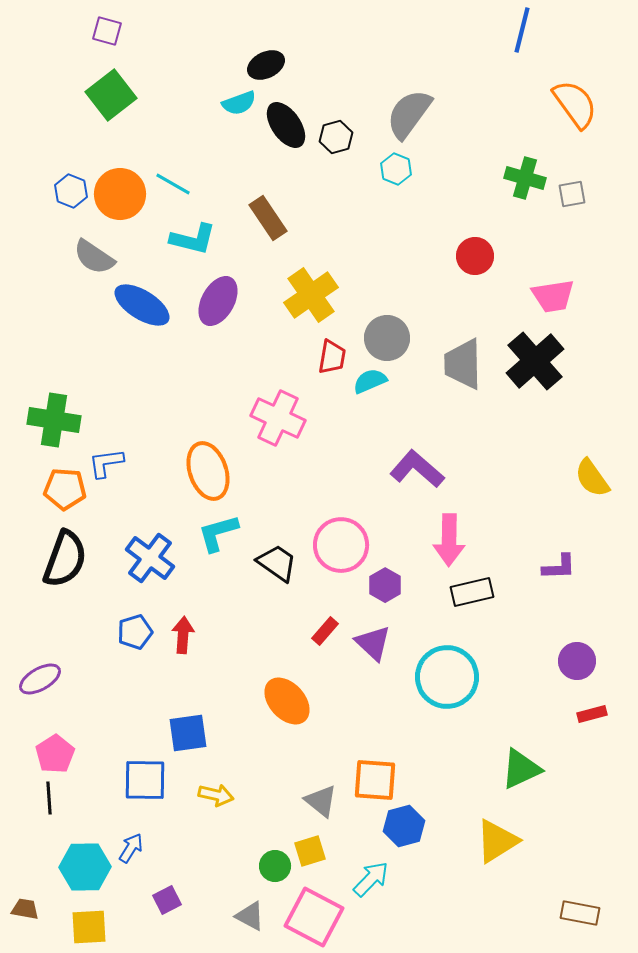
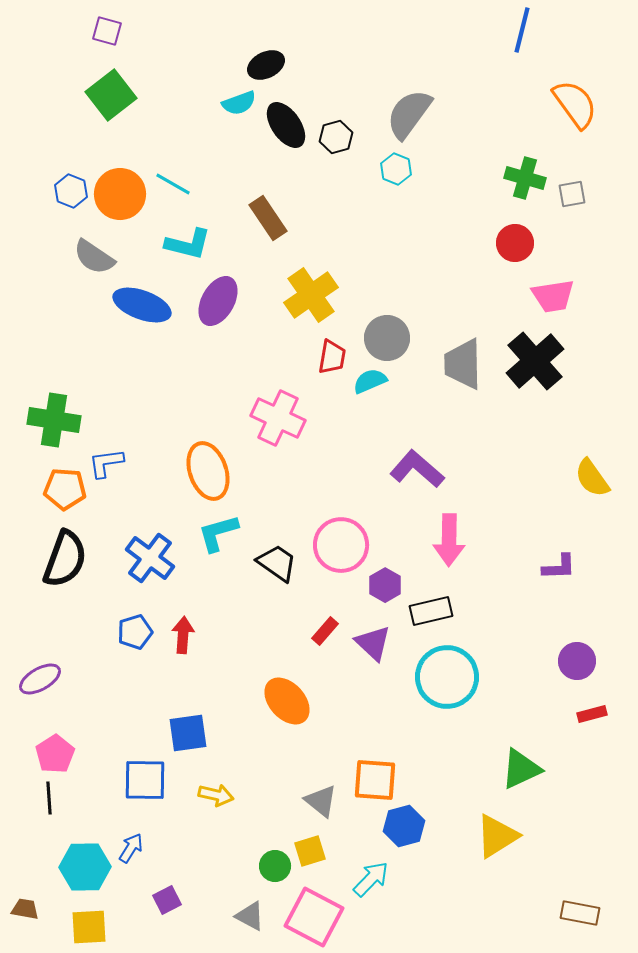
cyan L-shape at (193, 239): moved 5 px left, 5 px down
red circle at (475, 256): moved 40 px right, 13 px up
blue ellipse at (142, 305): rotated 12 degrees counterclockwise
black rectangle at (472, 592): moved 41 px left, 19 px down
yellow triangle at (497, 841): moved 5 px up
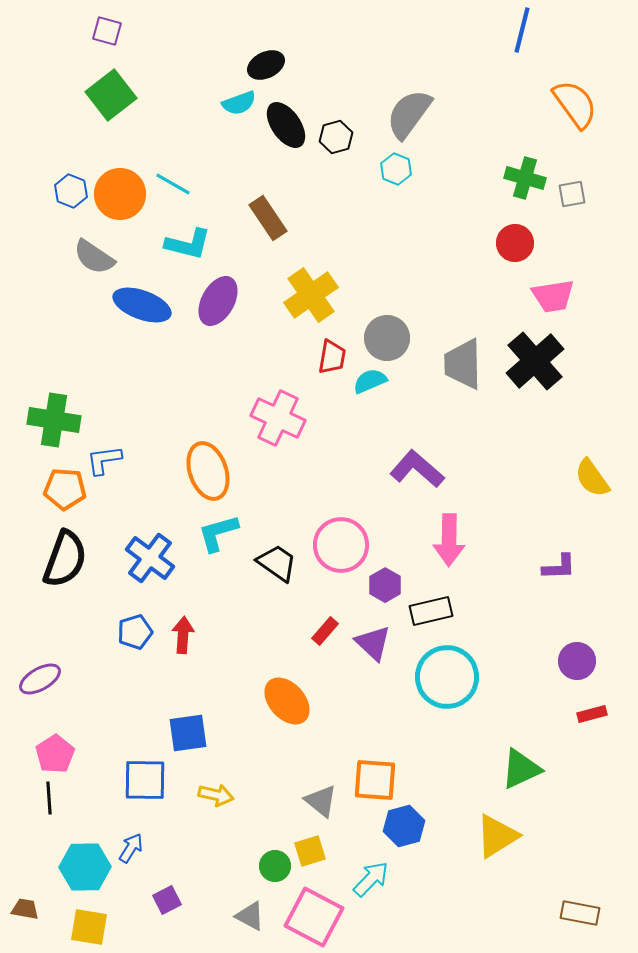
blue L-shape at (106, 463): moved 2 px left, 3 px up
yellow square at (89, 927): rotated 12 degrees clockwise
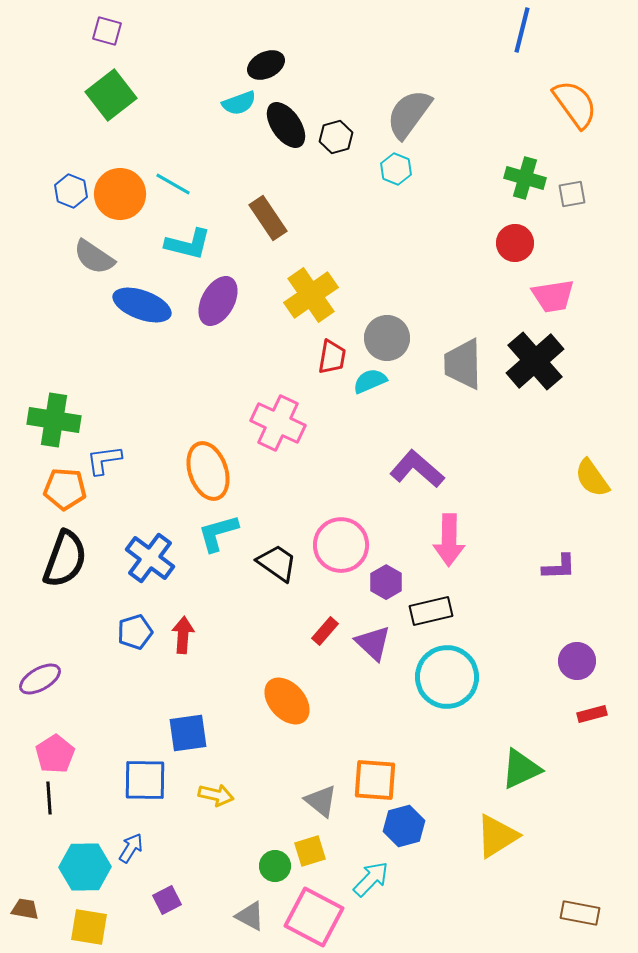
pink cross at (278, 418): moved 5 px down
purple hexagon at (385, 585): moved 1 px right, 3 px up
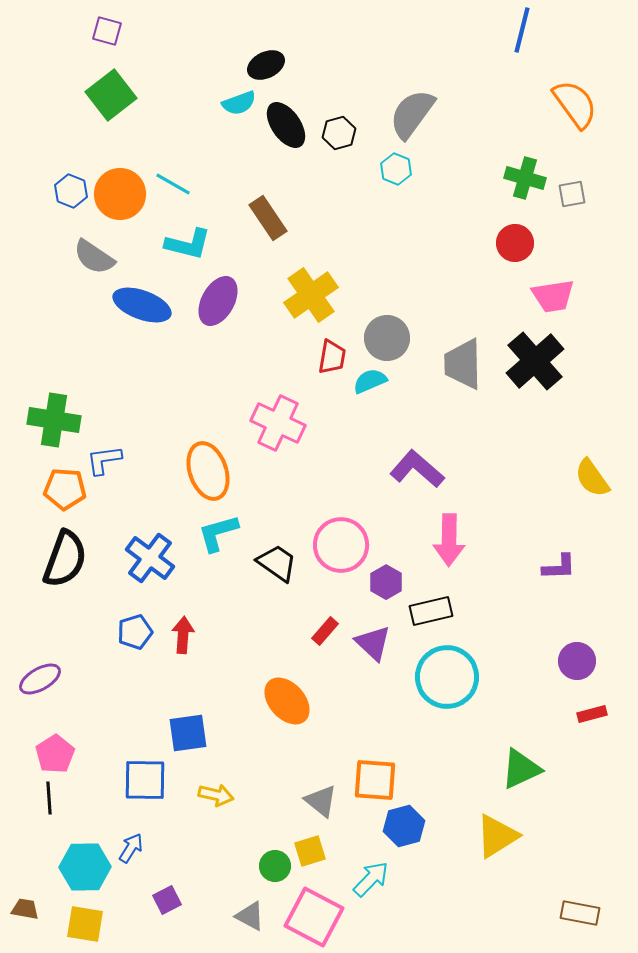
gray semicircle at (409, 114): moved 3 px right
black hexagon at (336, 137): moved 3 px right, 4 px up
yellow square at (89, 927): moved 4 px left, 3 px up
